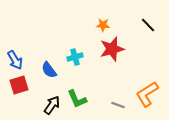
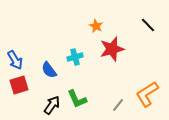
orange star: moved 7 px left, 1 px down; rotated 24 degrees clockwise
gray line: rotated 72 degrees counterclockwise
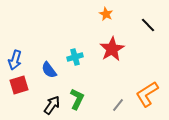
orange star: moved 10 px right, 12 px up
red star: rotated 15 degrees counterclockwise
blue arrow: rotated 48 degrees clockwise
green L-shape: rotated 130 degrees counterclockwise
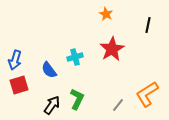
black line: rotated 56 degrees clockwise
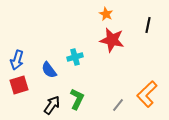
red star: moved 9 px up; rotated 30 degrees counterclockwise
blue arrow: moved 2 px right
orange L-shape: rotated 12 degrees counterclockwise
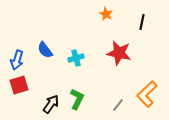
black line: moved 6 px left, 3 px up
red star: moved 7 px right, 13 px down
cyan cross: moved 1 px right, 1 px down
blue semicircle: moved 4 px left, 20 px up
black arrow: moved 1 px left, 1 px up
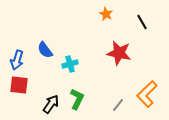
black line: rotated 42 degrees counterclockwise
cyan cross: moved 6 px left, 6 px down
red square: rotated 24 degrees clockwise
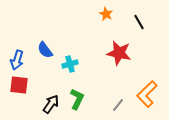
black line: moved 3 px left
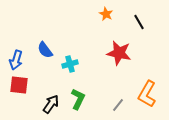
blue arrow: moved 1 px left
orange L-shape: rotated 16 degrees counterclockwise
green L-shape: moved 1 px right
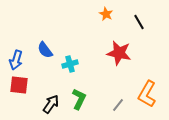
green L-shape: moved 1 px right
